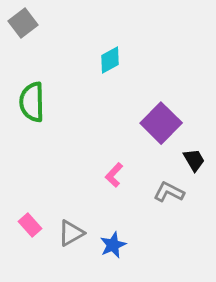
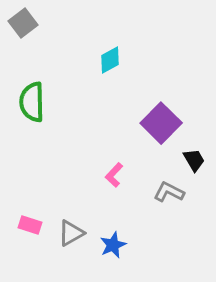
pink rectangle: rotated 30 degrees counterclockwise
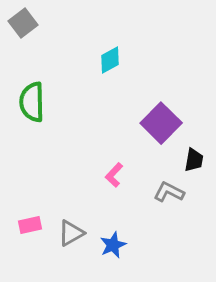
black trapezoid: rotated 40 degrees clockwise
pink rectangle: rotated 30 degrees counterclockwise
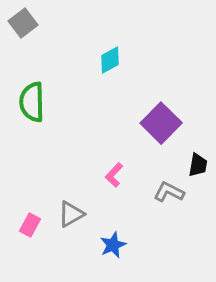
black trapezoid: moved 4 px right, 5 px down
pink rectangle: rotated 50 degrees counterclockwise
gray triangle: moved 19 px up
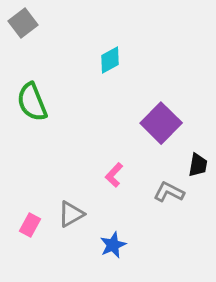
green semicircle: rotated 21 degrees counterclockwise
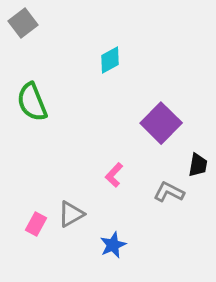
pink rectangle: moved 6 px right, 1 px up
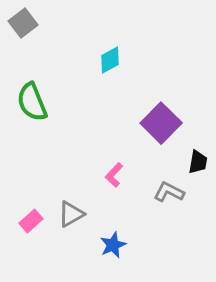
black trapezoid: moved 3 px up
pink rectangle: moved 5 px left, 3 px up; rotated 20 degrees clockwise
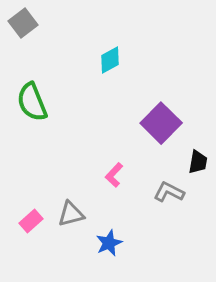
gray triangle: rotated 16 degrees clockwise
blue star: moved 4 px left, 2 px up
